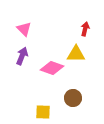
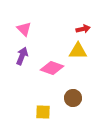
red arrow: moved 2 px left; rotated 64 degrees clockwise
yellow triangle: moved 2 px right, 3 px up
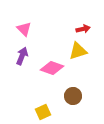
yellow triangle: rotated 18 degrees counterclockwise
brown circle: moved 2 px up
yellow square: rotated 28 degrees counterclockwise
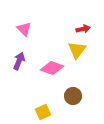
yellow triangle: moved 1 px left, 1 px up; rotated 36 degrees counterclockwise
purple arrow: moved 3 px left, 5 px down
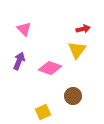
pink diamond: moved 2 px left
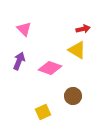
yellow triangle: rotated 36 degrees counterclockwise
